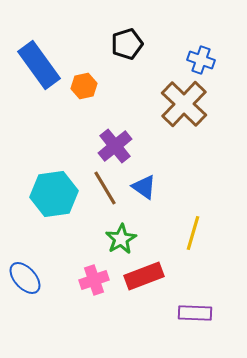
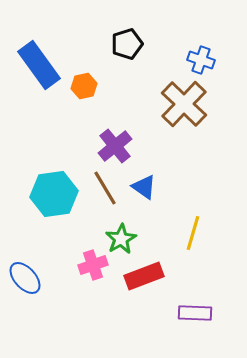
pink cross: moved 1 px left, 15 px up
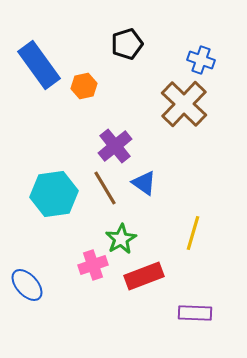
blue triangle: moved 4 px up
blue ellipse: moved 2 px right, 7 px down
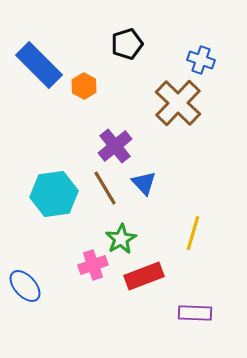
blue rectangle: rotated 9 degrees counterclockwise
orange hexagon: rotated 20 degrees counterclockwise
brown cross: moved 6 px left, 1 px up
blue triangle: rotated 12 degrees clockwise
blue ellipse: moved 2 px left, 1 px down
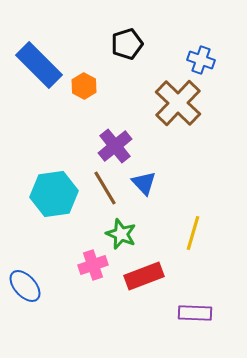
green star: moved 5 px up; rotated 20 degrees counterclockwise
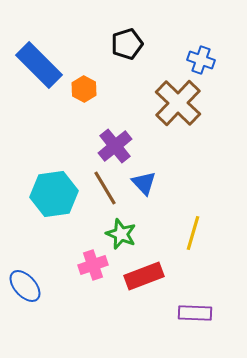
orange hexagon: moved 3 px down
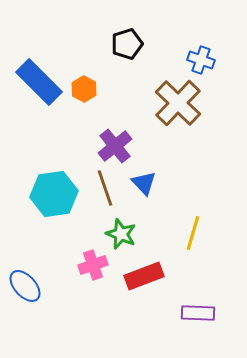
blue rectangle: moved 17 px down
brown line: rotated 12 degrees clockwise
purple rectangle: moved 3 px right
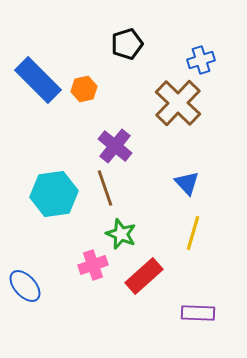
blue cross: rotated 36 degrees counterclockwise
blue rectangle: moved 1 px left, 2 px up
orange hexagon: rotated 20 degrees clockwise
purple cross: rotated 12 degrees counterclockwise
blue triangle: moved 43 px right
red rectangle: rotated 21 degrees counterclockwise
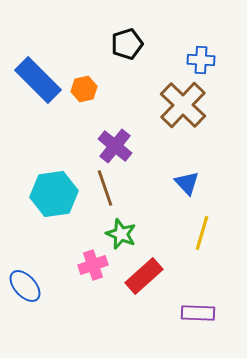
blue cross: rotated 20 degrees clockwise
brown cross: moved 5 px right, 2 px down
yellow line: moved 9 px right
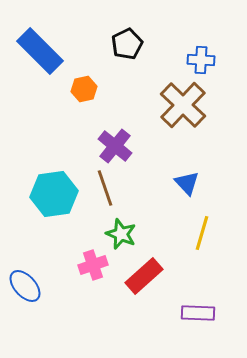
black pentagon: rotated 8 degrees counterclockwise
blue rectangle: moved 2 px right, 29 px up
